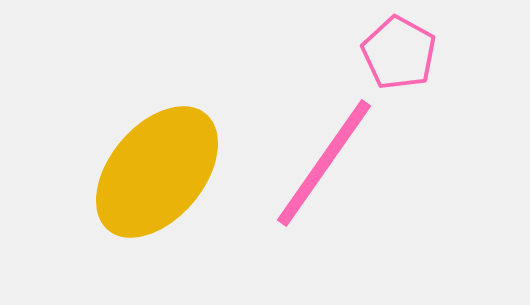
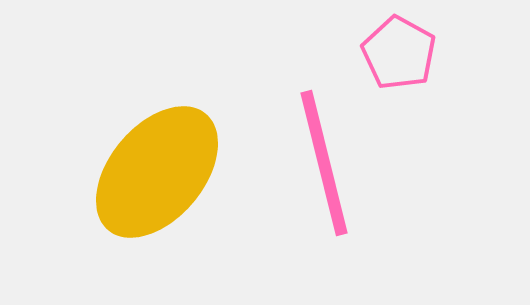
pink line: rotated 49 degrees counterclockwise
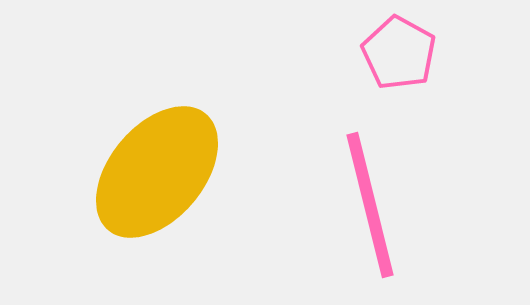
pink line: moved 46 px right, 42 px down
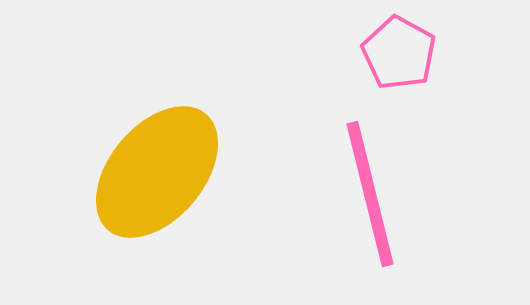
pink line: moved 11 px up
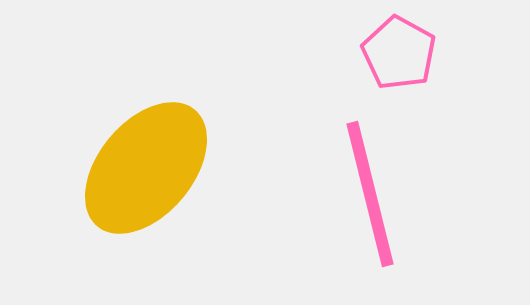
yellow ellipse: moved 11 px left, 4 px up
